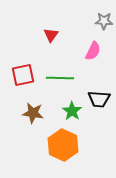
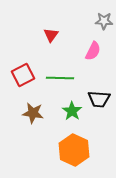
red square: rotated 15 degrees counterclockwise
orange hexagon: moved 11 px right, 5 px down
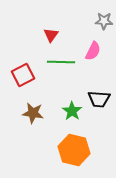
green line: moved 1 px right, 16 px up
orange hexagon: rotated 12 degrees counterclockwise
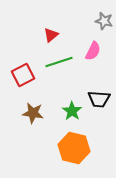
gray star: rotated 12 degrees clockwise
red triangle: rotated 14 degrees clockwise
green line: moved 2 px left; rotated 20 degrees counterclockwise
orange hexagon: moved 2 px up
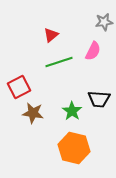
gray star: moved 1 px down; rotated 24 degrees counterclockwise
red square: moved 4 px left, 12 px down
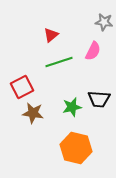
gray star: rotated 18 degrees clockwise
red square: moved 3 px right
green star: moved 4 px up; rotated 24 degrees clockwise
orange hexagon: moved 2 px right
